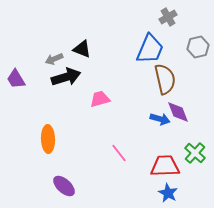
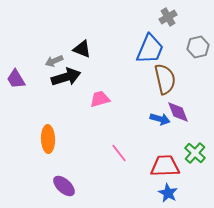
gray arrow: moved 2 px down
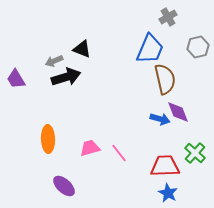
pink trapezoid: moved 10 px left, 49 px down
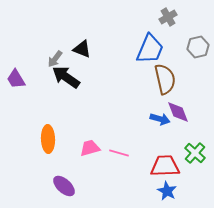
gray arrow: moved 1 px right, 2 px up; rotated 30 degrees counterclockwise
black arrow: rotated 128 degrees counterclockwise
pink line: rotated 36 degrees counterclockwise
blue star: moved 1 px left, 2 px up
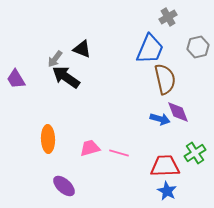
green cross: rotated 15 degrees clockwise
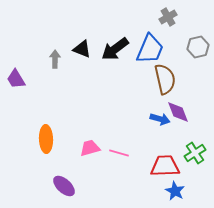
gray arrow: rotated 144 degrees clockwise
black arrow: moved 49 px right, 28 px up; rotated 72 degrees counterclockwise
orange ellipse: moved 2 px left
blue star: moved 8 px right
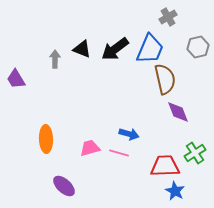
blue arrow: moved 31 px left, 15 px down
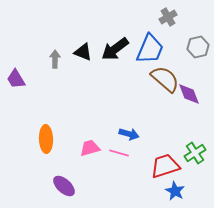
black triangle: moved 1 px right, 3 px down
brown semicircle: rotated 36 degrees counterclockwise
purple diamond: moved 11 px right, 18 px up
red trapezoid: rotated 16 degrees counterclockwise
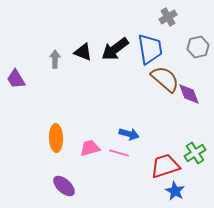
blue trapezoid: rotated 32 degrees counterclockwise
orange ellipse: moved 10 px right, 1 px up
